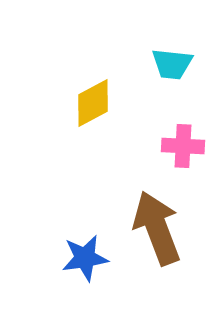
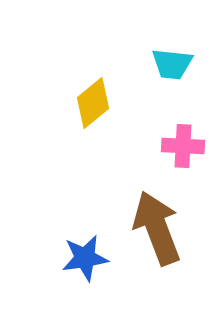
yellow diamond: rotated 12 degrees counterclockwise
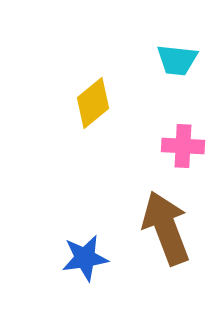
cyan trapezoid: moved 5 px right, 4 px up
brown arrow: moved 9 px right
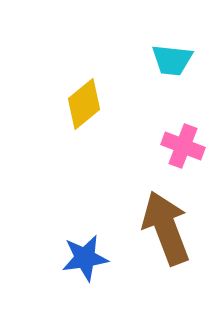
cyan trapezoid: moved 5 px left
yellow diamond: moved 9 px left, 1 px down
pink cross: rotated 18 degrees clockwise
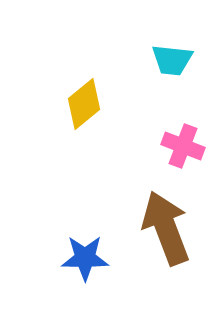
blue star: rotated 9 degrees clockwise
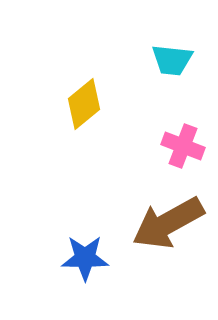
brown arrow: moved 2 px right, 5 px up; rotated 98 degrees counterclockwise
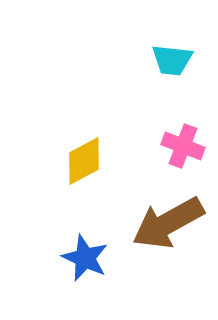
yellow diamond: moved 57 px down; rotated 12 degrees clockwise
blue star: rotated 24 degrees clockwise
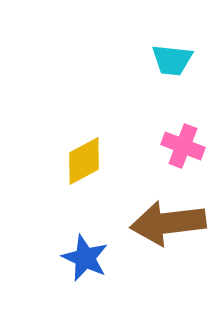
brown arrow: rotated 22 degrees clockwise
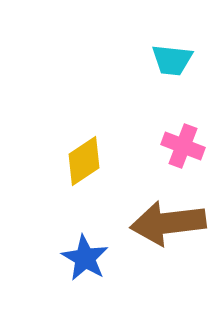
yellow diamond: rotated 6 degrees counterclockwise
blue star: rotated 6 degrees clockwise
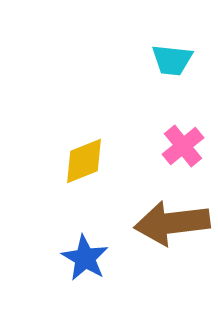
pink cross: rotated 30 degrees clockwise
yellow diamond: rotated 12 degrees clockwise
brown arrow: moved 4 px right
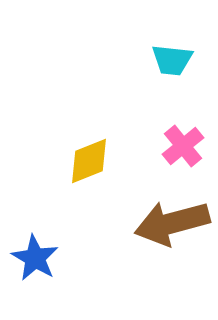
yellow diamond: moved 5 px right
brown arrow: rotated 8 degrees counterclockwise
blue star: moved 50 px left
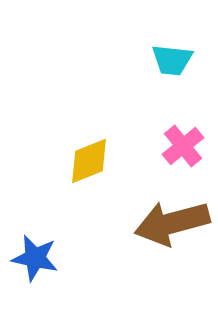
blue star: rotated 18 degrees counterclockwise
